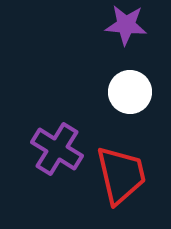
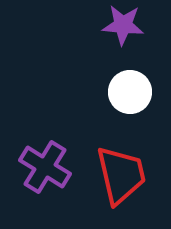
purple star: moved 3 px left
purple cross: moved 12 px left, 18 px down
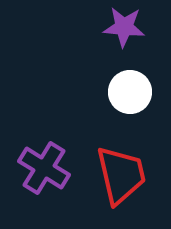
purple star: moved 1 px right, 2 px down
purple cross: moved 1 px left, 1 px down
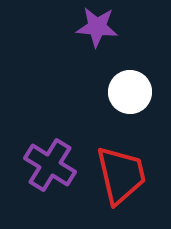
purple star: moved 27 px left
purple cross: moved 6 px right, 3 px up
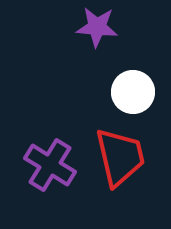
white circle: moved 3 px right
red trapezoid: moved 1 px left, 18 px up
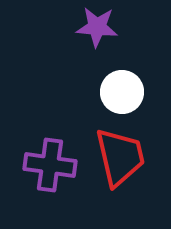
white circle: moved 11 px left
purple cross: rotated 24 degrees counterclockwise
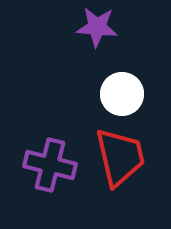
white circle: moved 2 px down
purple cross: rotated 6 degrees clockwise
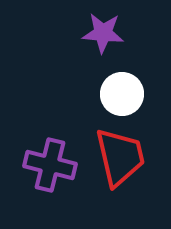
purple star: moved 6 px right, 6 px down
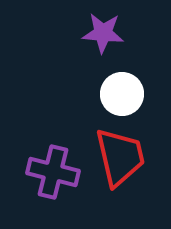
purple cross: moved 3 px right, 7 px down
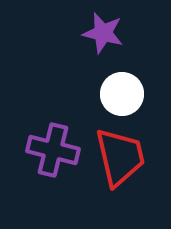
purple star: rotated 9 degrees clockwise
purple cross: moved 22 px up
